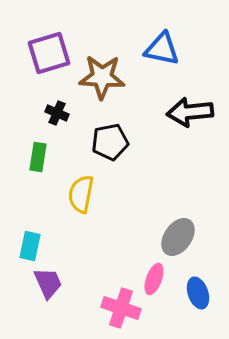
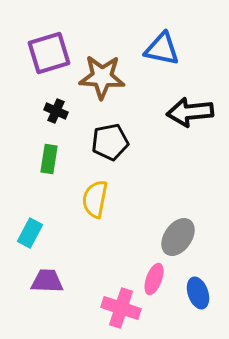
black cross: moved 1 px left, 2 px up
green rectangle: moved 11 px right, 2 px down
yellow semicircle: moved 14 px right, 5 px down
cyan rectangle: moved 13 px up; rotated 16 degrees clockwise
purple trapezoid: moved 1 px left, 2 px up; rotated 64 degrees counterclockwise
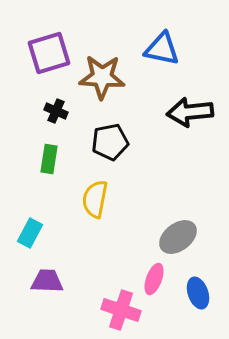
gray ellipse: rotated 18 degrees clockwise
pink cross: moved 2 px down
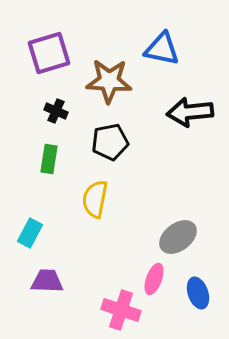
brown star: moved 7 px right, 4 px down
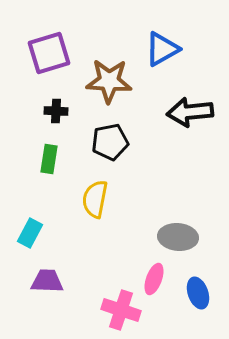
blue triangle: rotated 42 degrees counterclockwise
black cross: rotated 20 degrees counterclockwise
gray ellipse: rotated 42 degrees clockwise
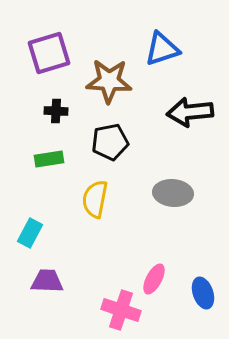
blue triangle: rotated 12 degrees clockwise
green rectangle: rotated 72 degrees clockwise
gray ellipse: moved 5 px left, 44 px up
pink ellipse: rotated 8 degrees clockwise
blue ellipse: moved 5 px right
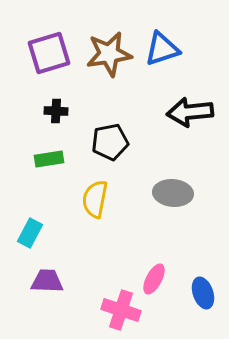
brown star: moved 27 px up; rotated 12 degrees counterclockwise
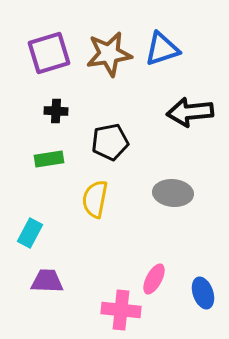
pink cross: rotated 12 degrees counterclockwise
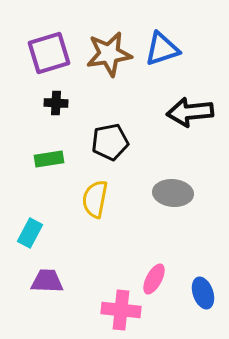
black cross: moved 8 px up
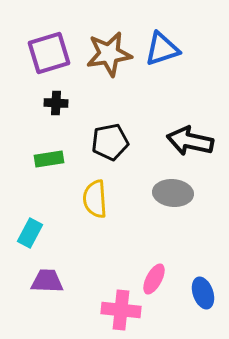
black arrow: moved 29 px down; rotated 18 degrees clockwise
yellow semicircle: rotated 15 degrees counterclockwise
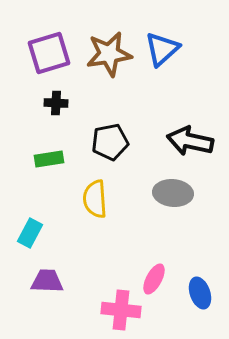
blue triangle: rotated 24 degrees counterclockwise
blue ellipse: moved 3 px left
